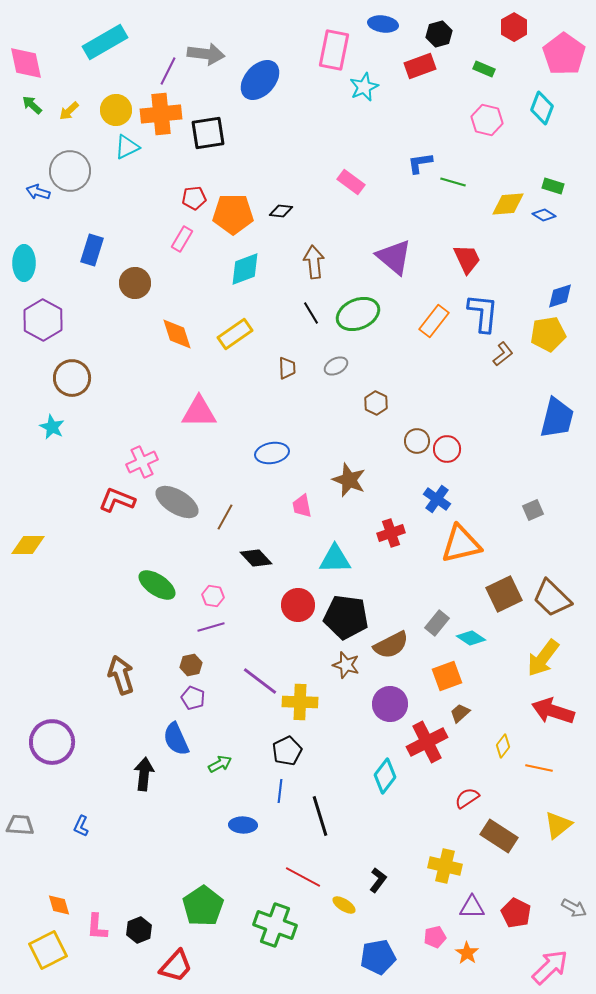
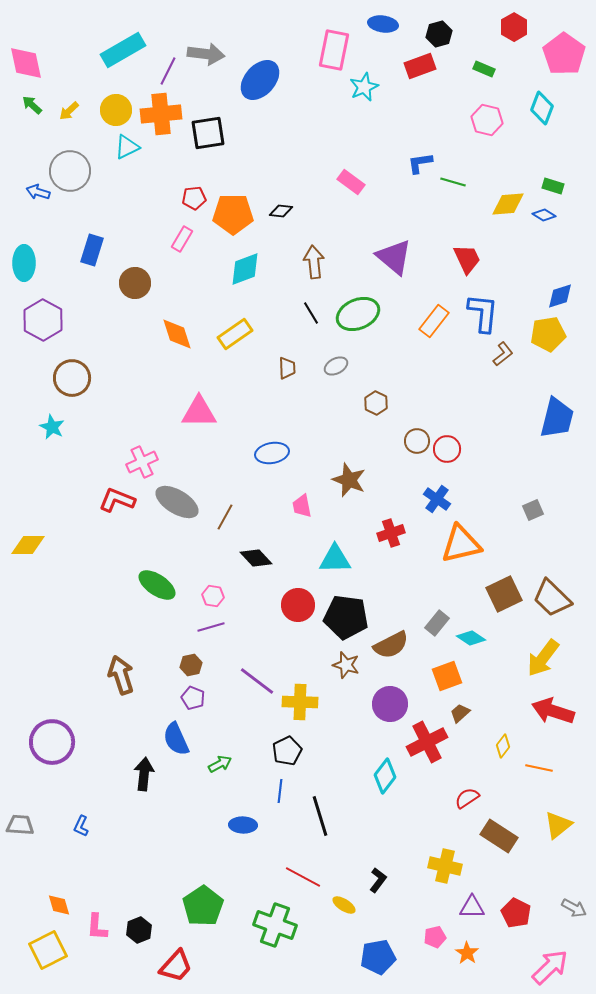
cyan rectangle at (105, 42): moved 18 px right, 8 px down
purple line at (260, 681): moved 3 px left
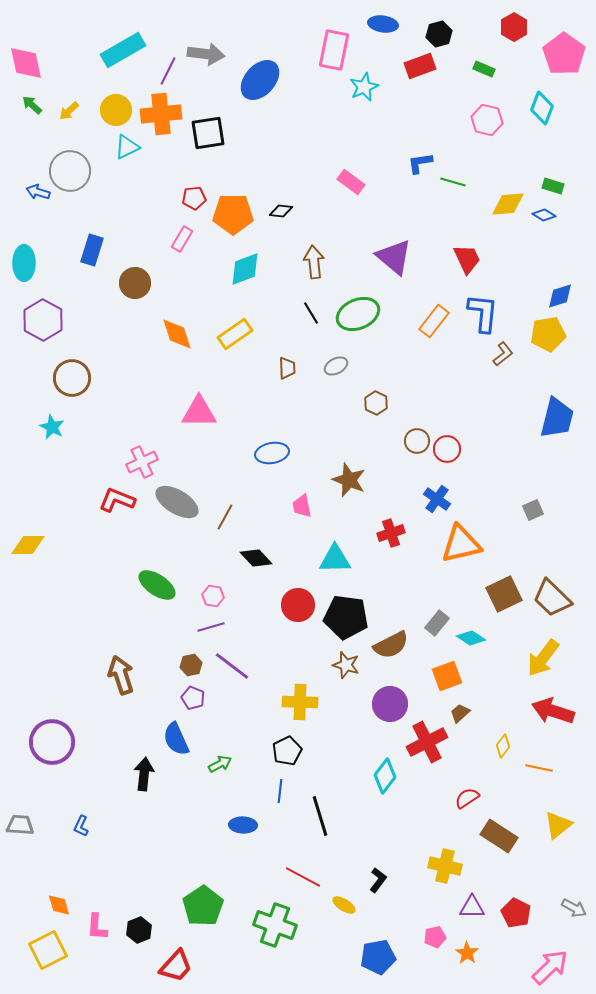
purple line at (257, 681): moved 25 px left, 15 px up
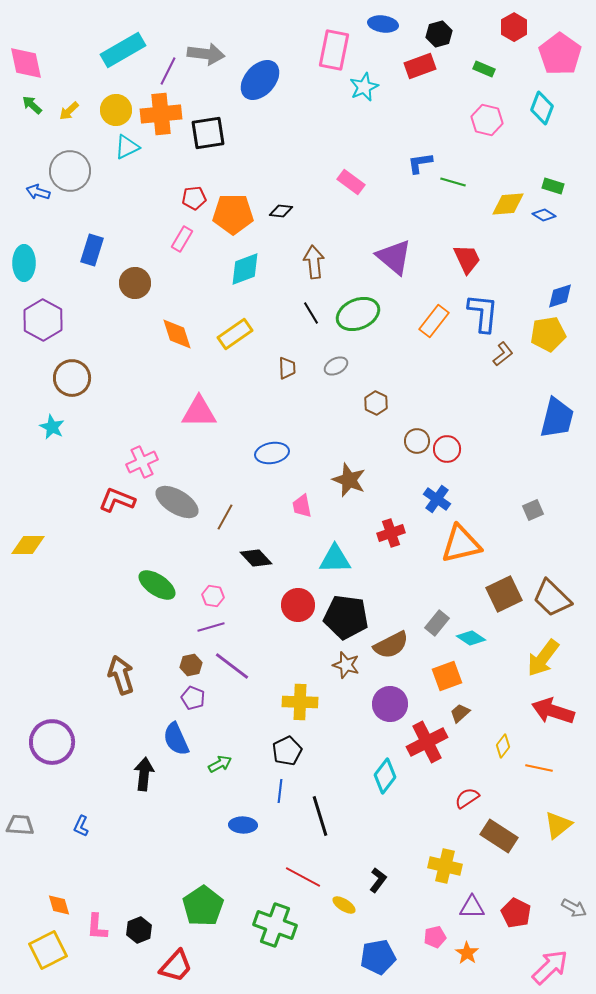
pink pentagon at (564, 54): moved 4 px left
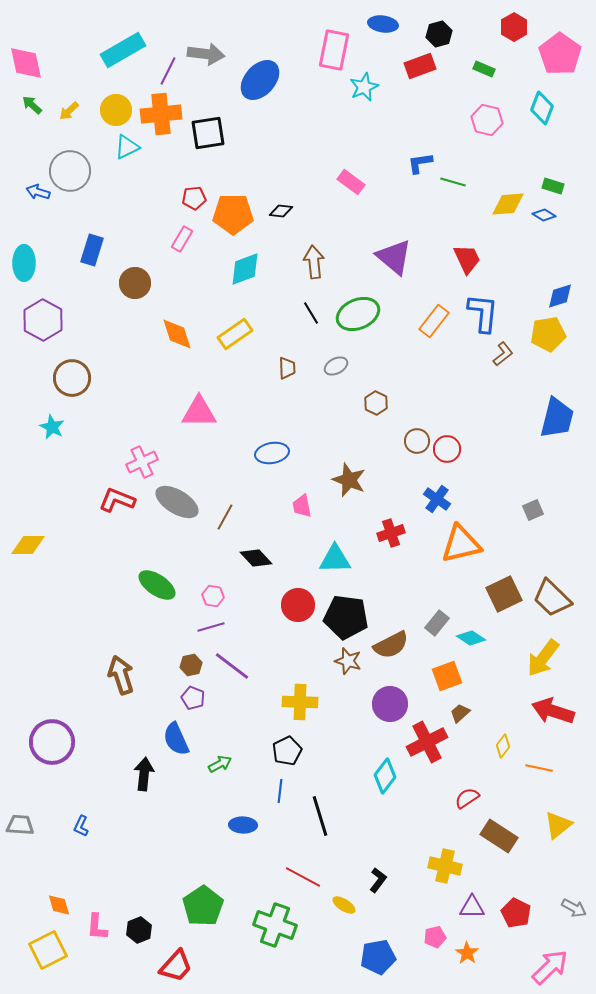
brown star at (346, 665): moved 2 px right, 4 px up
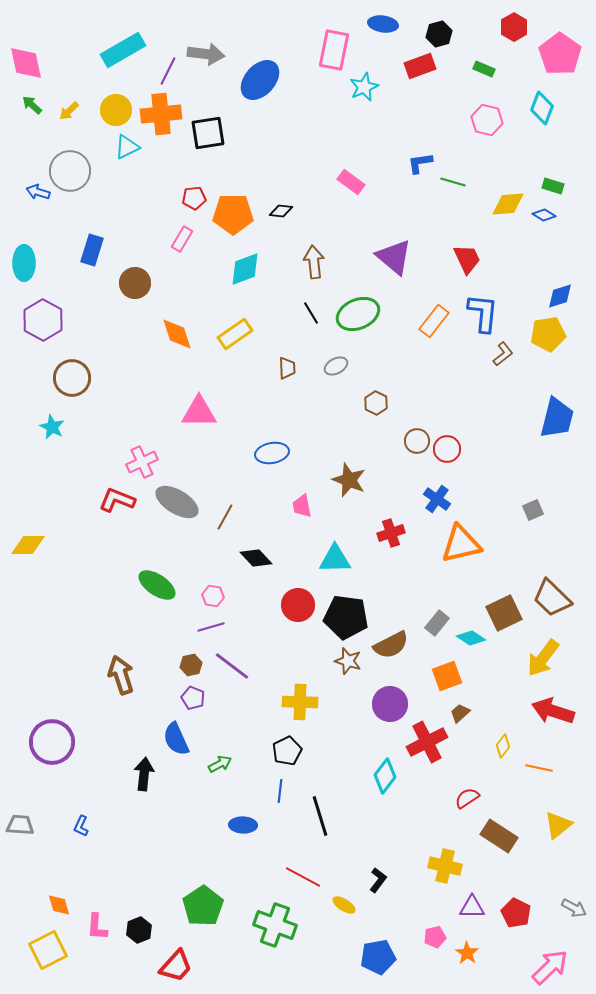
brown square at (504, 594): moved 19 px down
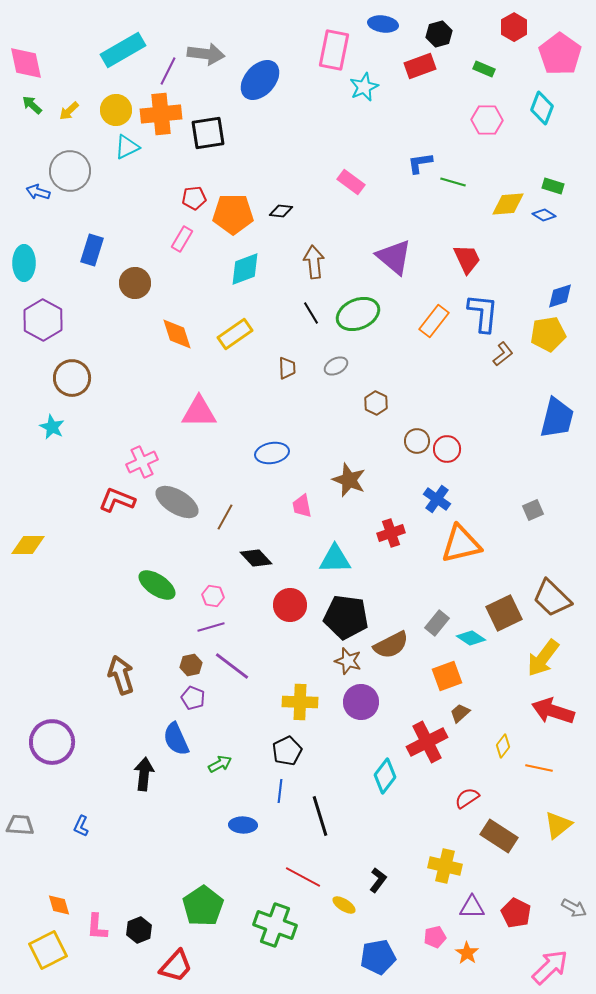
pink hexagon at (487, 120): rotated 12 degrees counterclockwise
red circle at (298, 605): moved 8 px left
purple circle at (390, 704): moved 29 px left, 2 px up
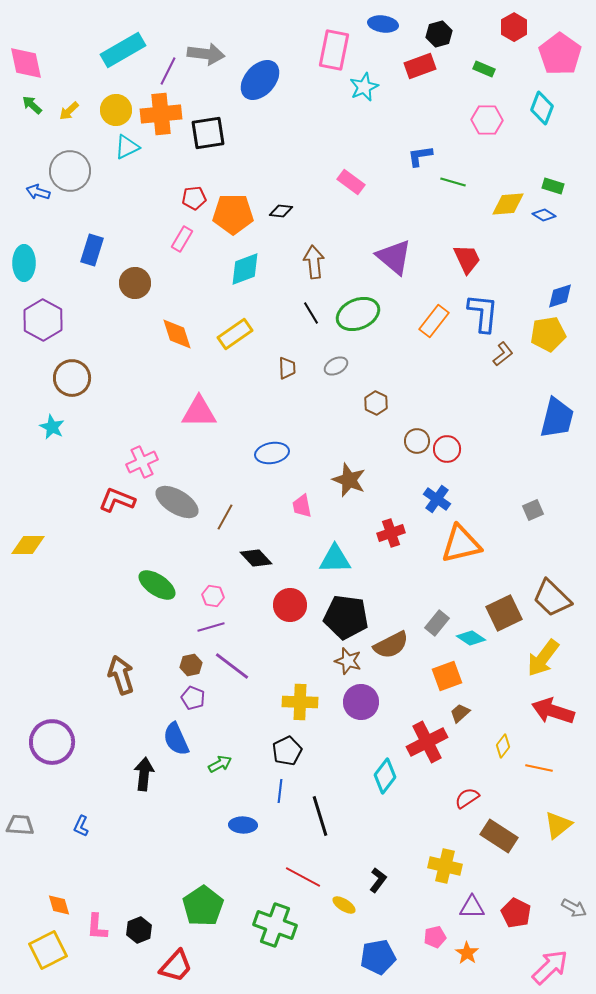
blue L-shape at (420, 163): moved 7 px up
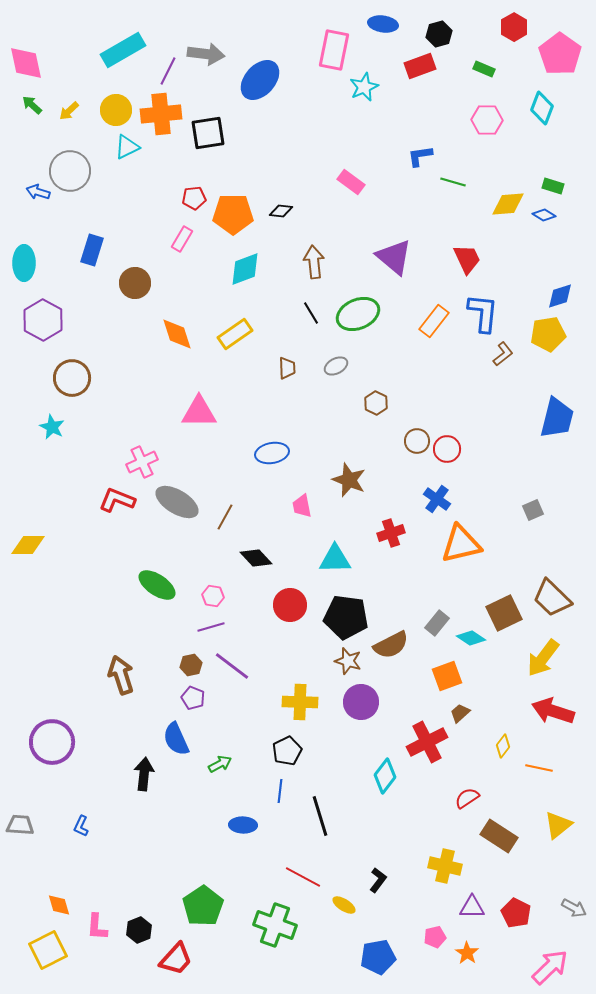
red trapezoid at (176, 966): moved 7 px up
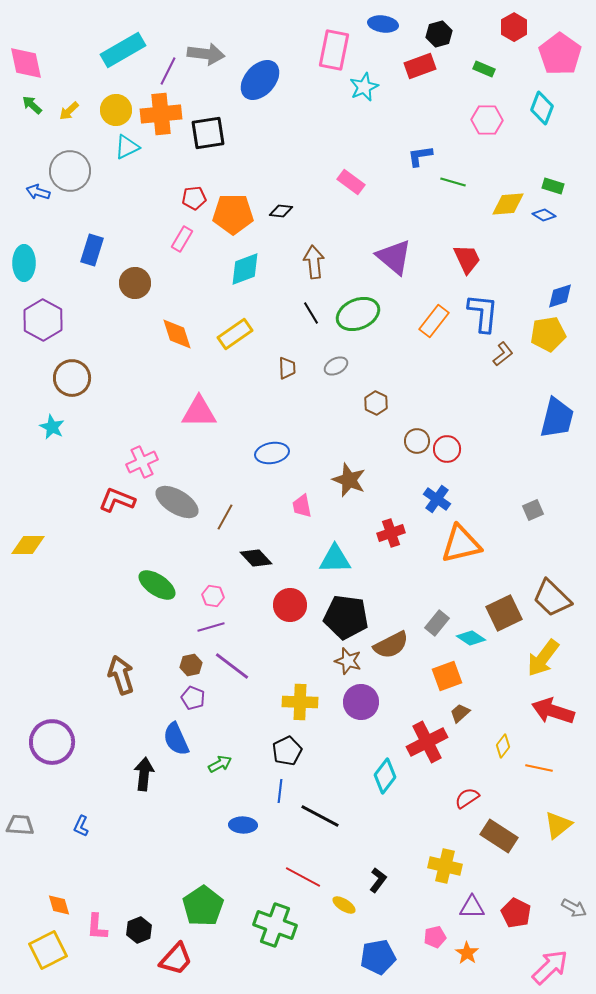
black line at (320, 816): rotated 45 degrees counterclockwise
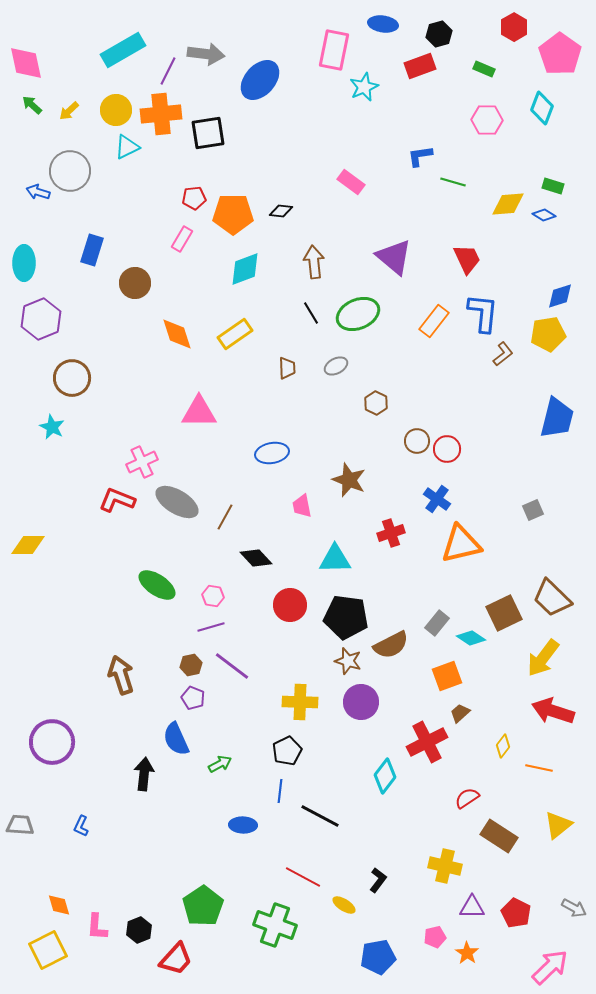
purple hexagon at (43, 320): moved 2 px left, 1 px up; rotated 9 degrees clockwise
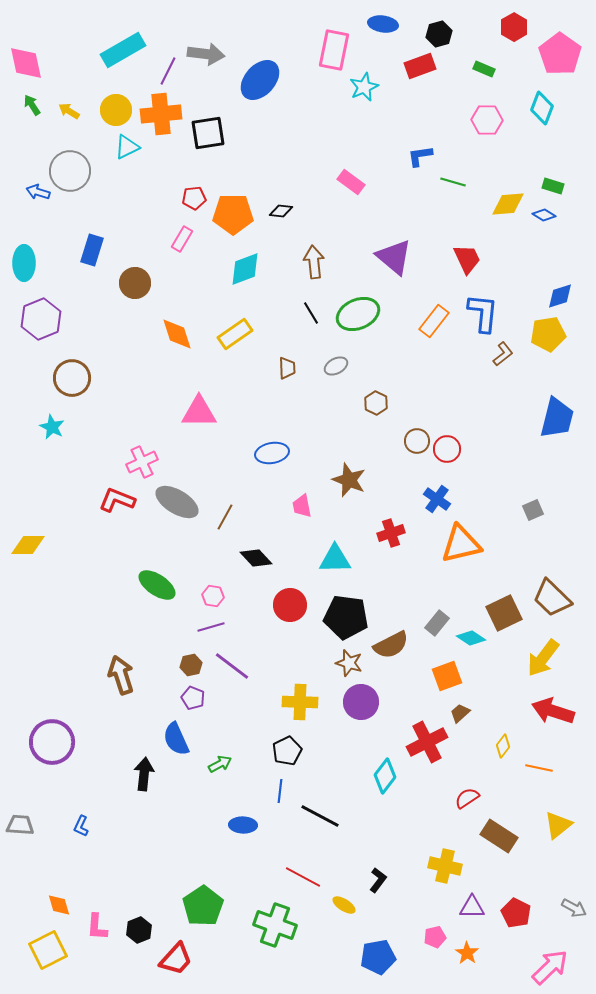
green arrow at (32, 105): rotated 15 degrees clockwise
yellow arrow at (69, 111): rotated 75 degrees clockwise
brown star at (348, 661): moved 1 px right, 2 px down
